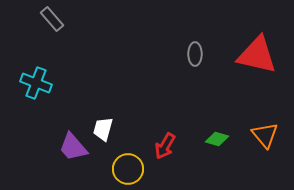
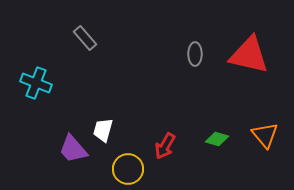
gray rectangle: moved 33 px right, 19 px down
red triangle: moved 8 px left
white trapezoid: moved 1 px down
purple trapezoid: moved 2 px down
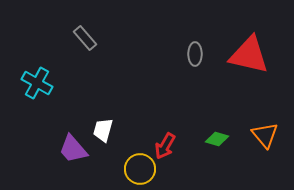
cyan cross: moved 1 px right; rotated 8 degrees clockwise
yellow circle: moved 12 px right
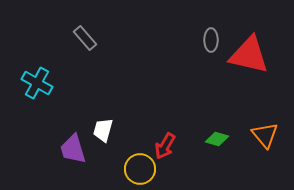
gray ellipse: moved 16 px right, 14 px up
purple trapezoid: rotated 24 degrees clockwise
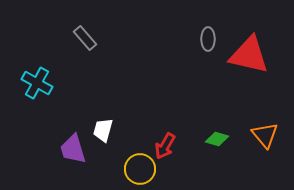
gray ellipse: moved 3 px left, 1 px up
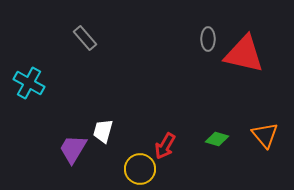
red triangle: moved 5 px left, 1 px up
cyan cross: moved 8 px left
white trapezoid: moved 1 px down
purple trapezoid: rotated 48 degrees clockwise
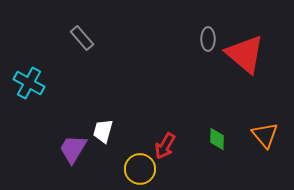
gray rectangle: moved 3 px left
red triangle: moved 1 px right; rotated 27 degrees clockwise
green diamond: rotated 75 degrees clockwise
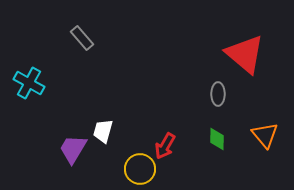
gray ellipse: moved 10 px right, 55 px down
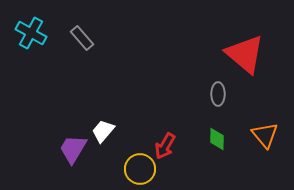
cyan cross: moved 2 px right, 50 px up
white trapezoid: rotated 25 degrees clockwise
